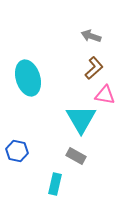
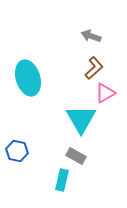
pink triangle: moved 2 px up; rotated 40 degrees counterclockwise
cyan rectangle: moved 7 px right, 4 px up
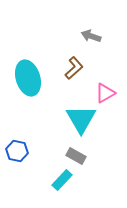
brown L-shape: moved 20 px left
cyan rectangle: rotated 30 degrees clockwise
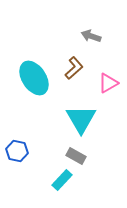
cyan ellipse: moved 6 px right; rotated 16 degrees counterclockwise
pink triangle: moved 3 px right, 10 px up
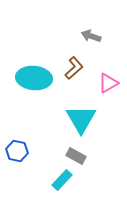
cyan ellipse: rotated 52 degrees counterclockwise
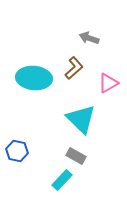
gray arrow: moved 2 px left, 2 px down
cyan triangle: rotated 16 degrees counterclockwise
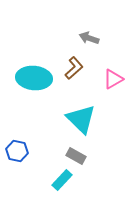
pink triangle: moved 5 px right, 4 px up
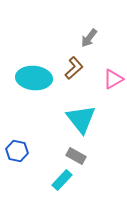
gray arrow: rotated 72 degrees counterclockwise
cyan triangle: rotated 8 degrees clockwise
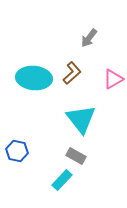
brown L-shape: moved 2 px left, 5 px down
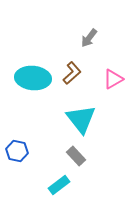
cyan ellipse: moved 1 px left
gray rectangle: rotated 18 degrees clockwise
cyan rectangle: moved 3 px left, 5 px down; rotated 10 degrees clockwise
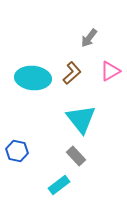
pink triangle: moved 3 px left, 8 px up
